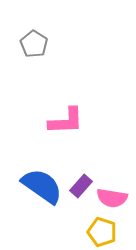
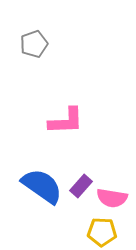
gray pentagon: rotated 20 degrees clockwise
yellow pentagon: rotated 16 degrees counterclockwise
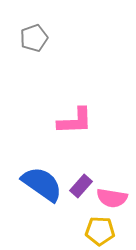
gray pentagon: moved 6 px up
pink L-shape: moved 9 px right
blue semicircle: moved 2 px up
yellow pentagon: moved 2 px left, 1 px up
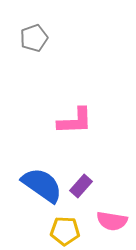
blue semicircle: moved 1 px down
pink semicircle: moved 23 px down
yellow pentagon: moved 35 px left
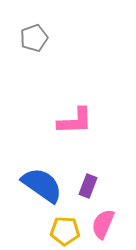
purple rectangle: moved 7 px right; rotated 20 degrees counterclockwise
pink semicircle: moved 9 px left, 3 px down; rotated 104 degrees clockwise
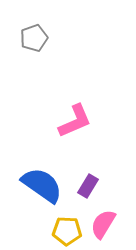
pink L-shape: rotated 21 degrees counterclockwise
purple rectangle: rotated 10 degrees clockwise
pink semicircle: rotated 8 degrees clockwise
yellow pentagon: moved 2 px right
